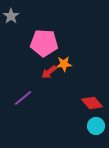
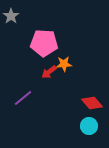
cyan circle: moved 7 px left
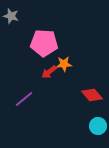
gray star: rotated 21 degrees counterclockwise
purple line: moved 1 px right, 1 px down
red diamond: moved 8 px up
cyan circle: moved 9 px right
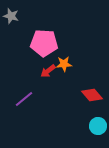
red arrow: moved 1 px left, 1 px up
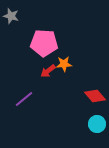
red diamond: moved 3 px right, 1 px down
cyan circle: moved 1 px left, 2 px up
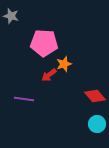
orange star: rotated 14 degrees counterclockwise
red arrow: moved 1 px right, 4 px down
purple line: rotated 48 degrees clockwise
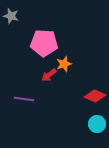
red diamond: rotated 25 degrees counterclockwise
